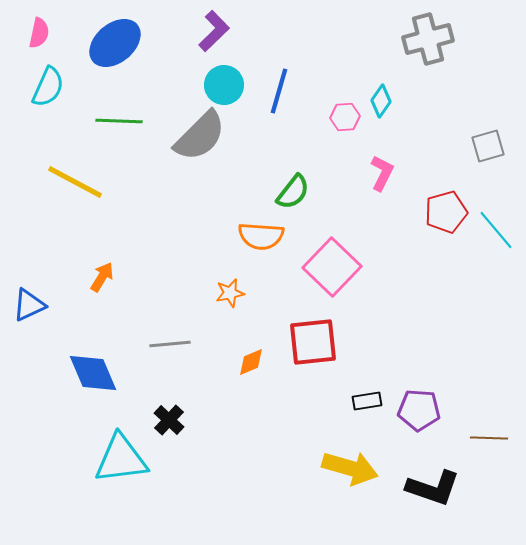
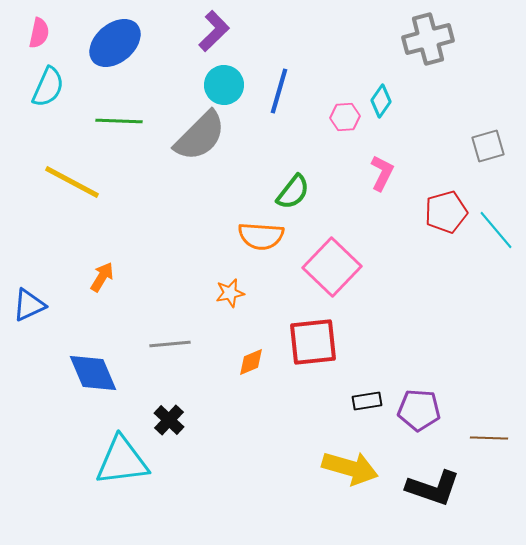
yellow line: moved 3 px left
cyan triangle: moved 1 px right, 2 px down
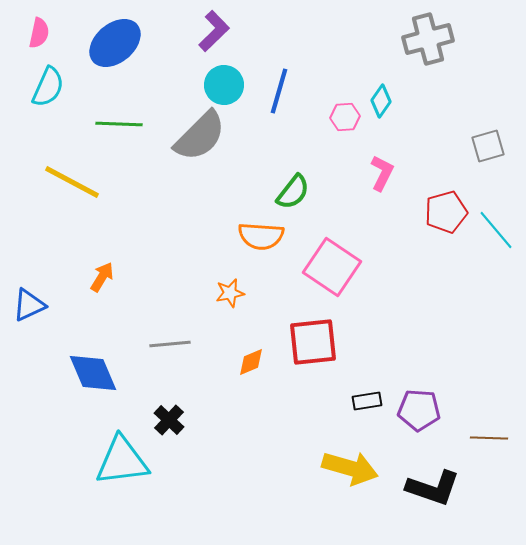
green line: moved 3 px down
pink square: rotated 10 degrees counterclockwise
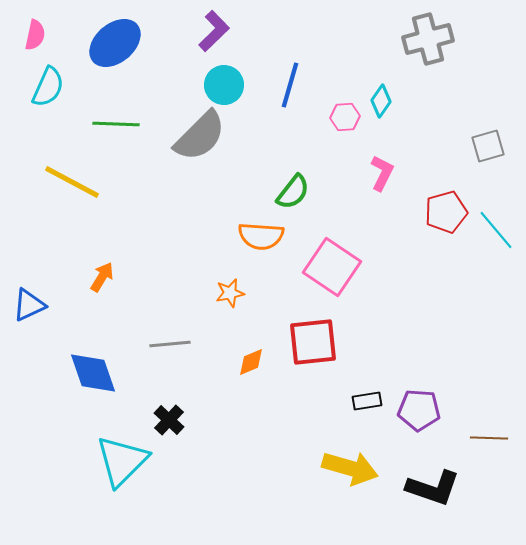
pink semicircle: moved 4 px left, 2 px down
blue line: moved 11 px right, 6 px up
green line: moved 3 px left
blue diamond: rotated 4 degrees clockwise
cyan triangle: rotated 38 degrees counterclockwise
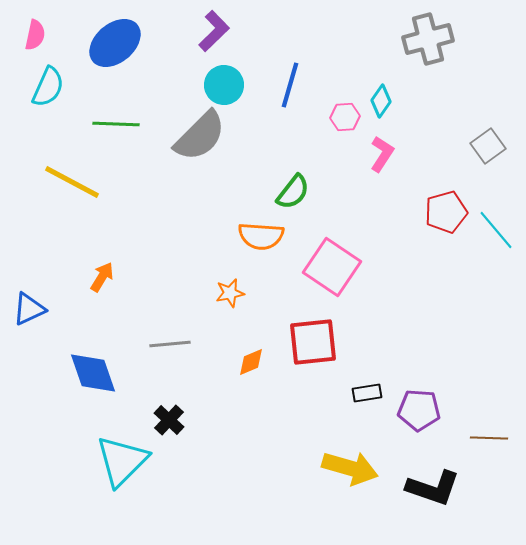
gray square: rotated 20 degrees counterclockwise
pink L-shape: moved 19 px up; rotated 6 degrees clockwise
blue triangle: moved 4 px down
black rectangle: moved 8 px up
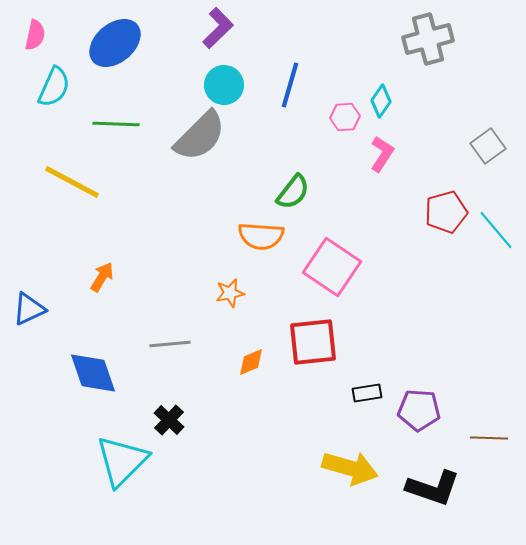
purple L-shape: moved 4 px right, 3 px up
cyan semicircle: moved 6 px right
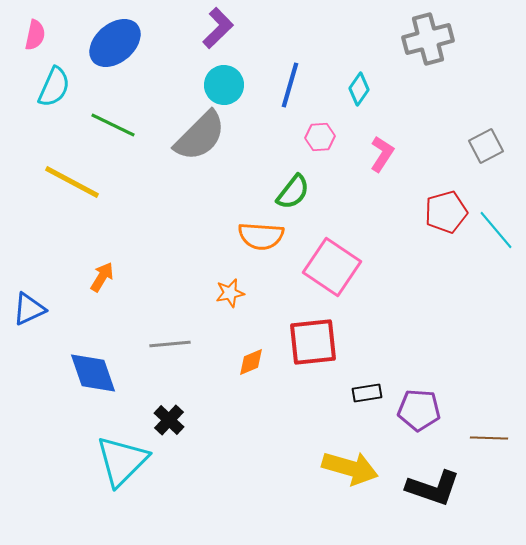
cyan diamond: moved 22 px left, 12 px up
pink hexagon: moved 25 px left, 20 px down
green line: moved 3 px left, 1 px down; rotated 24 degrees clockwise
gray square: moved 2 px left; rotated 8 degrees clockwise
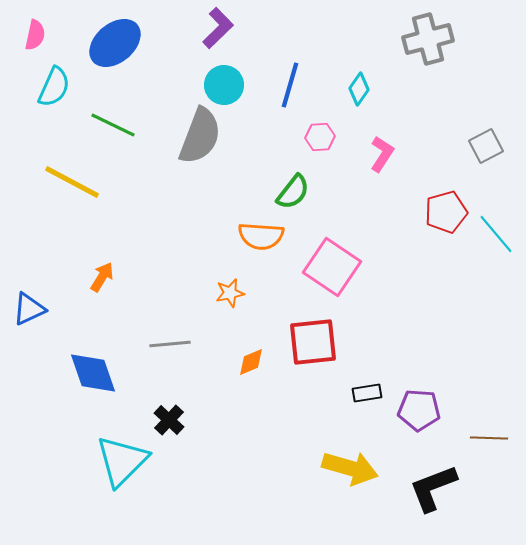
gray semicircle: rotated 24 degrees counterclockwise
cyan line: moved 4 px down
black L-shape: rotated 140 degrees clockwise
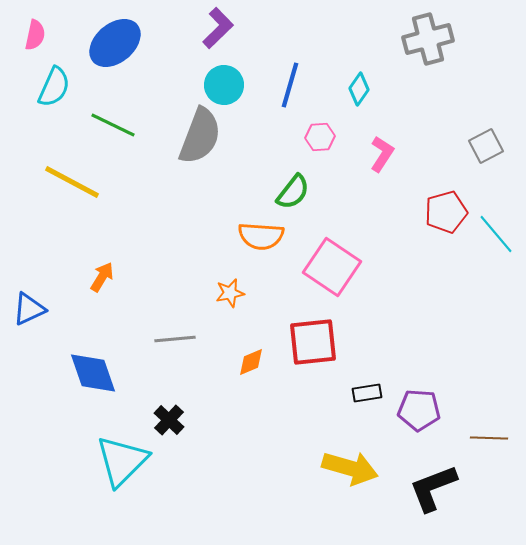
gray line: moved 5 px right, 5 px up
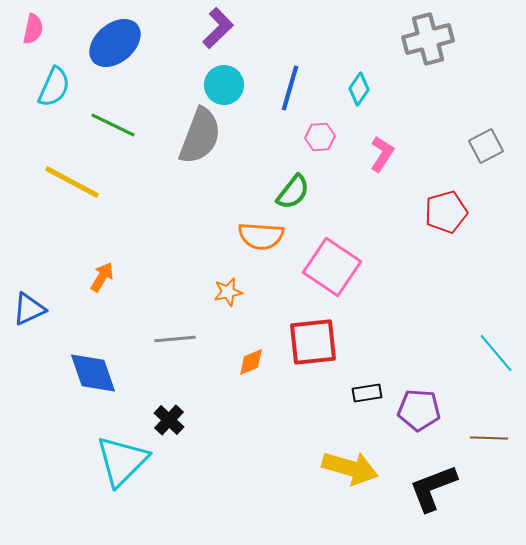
pink semicircle: moved 2 px left, 6 px up
blue line: moved 3 px down
cyan line: moved 119 px down
orange star: moved 2 px left, 1 px up
